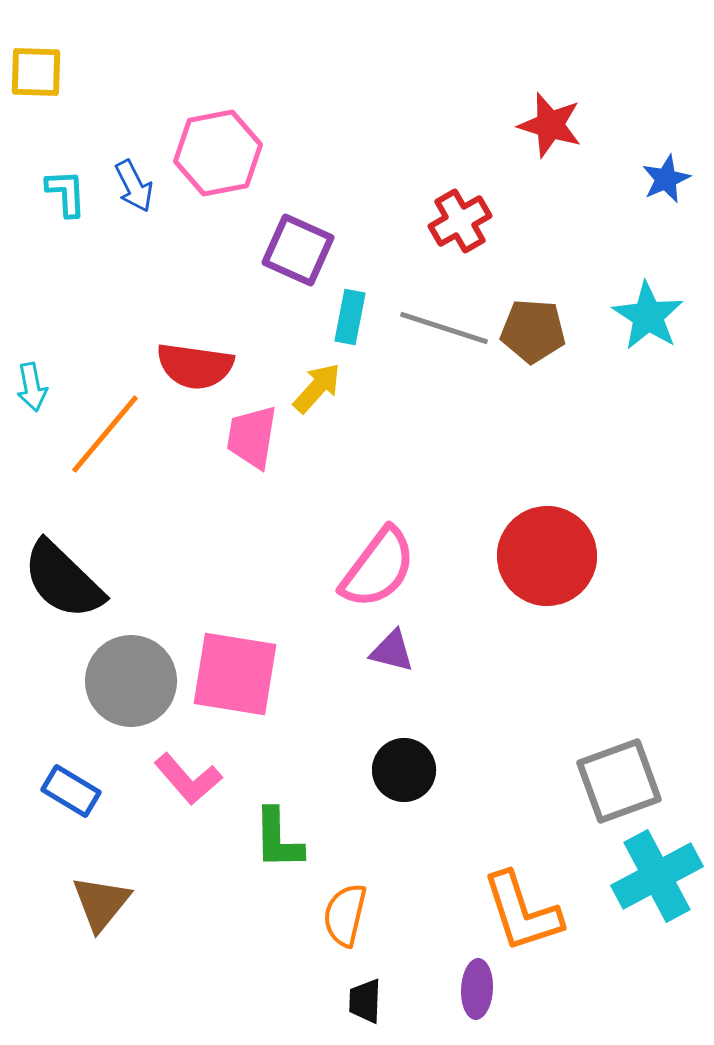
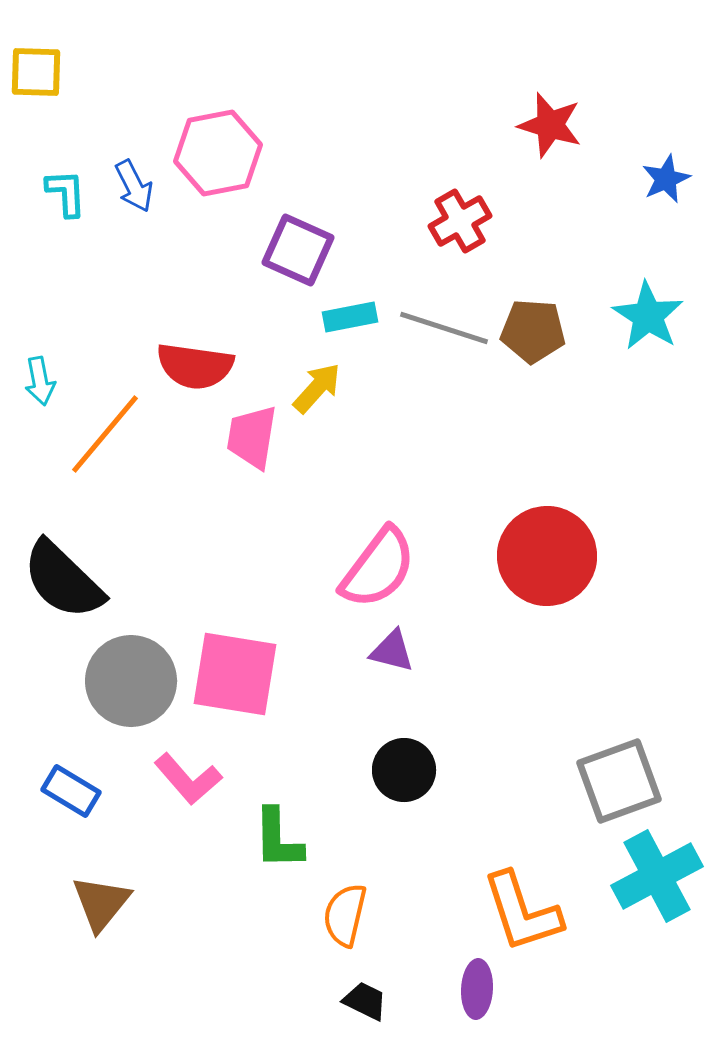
cyan rectangle: rotated 68 degrees clockwise
cyan arrow: moved 8 px right, 6 px up
black trapezoid: rotated 114 degrees clockwise
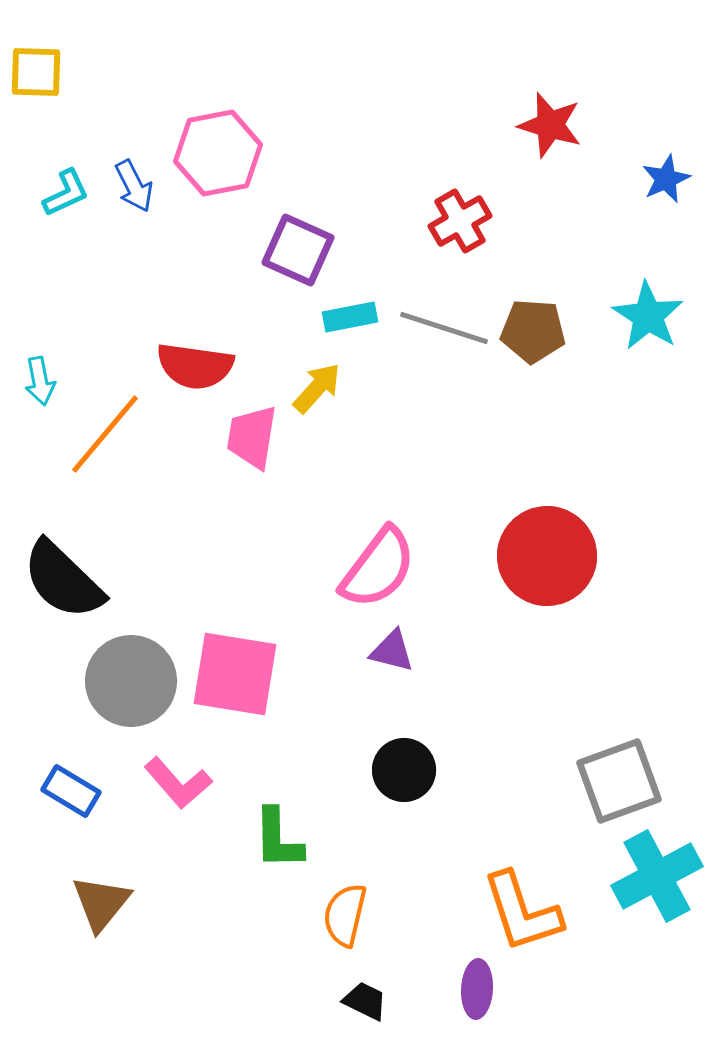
cyan L-shape: rotated 68 degrees clockwise
pink L-shape: moved 10 px left, 4 px down
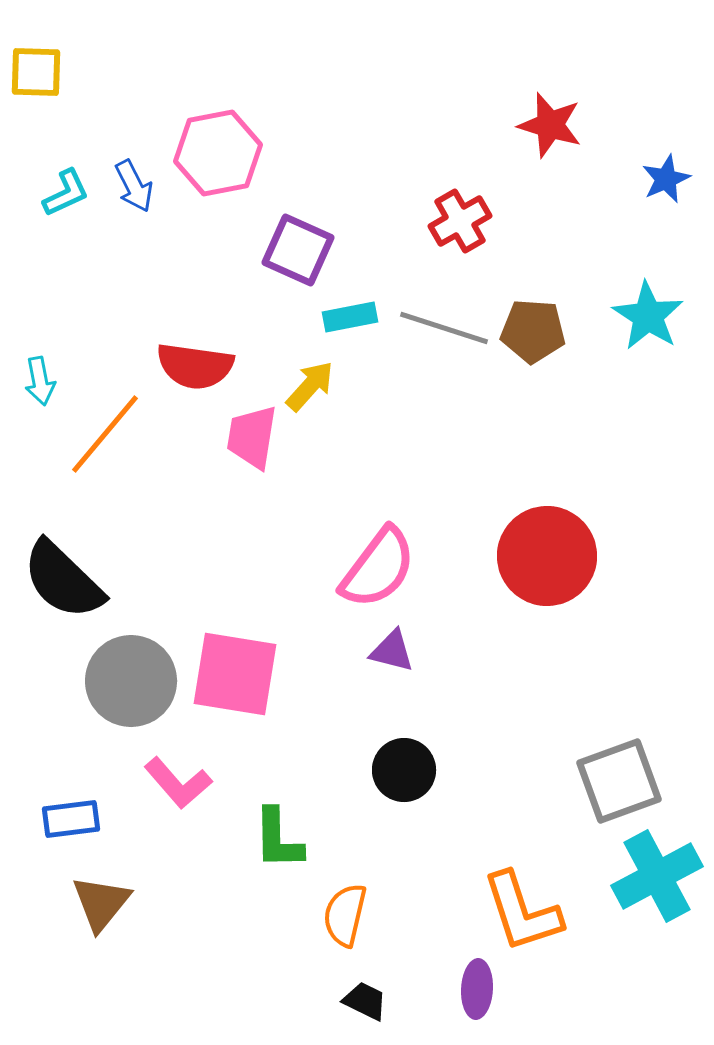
yellow arrow: moved 7 px left, 2 px up
blue rectangle: moved 28 px down; rotated 38 degrees counterclockwise
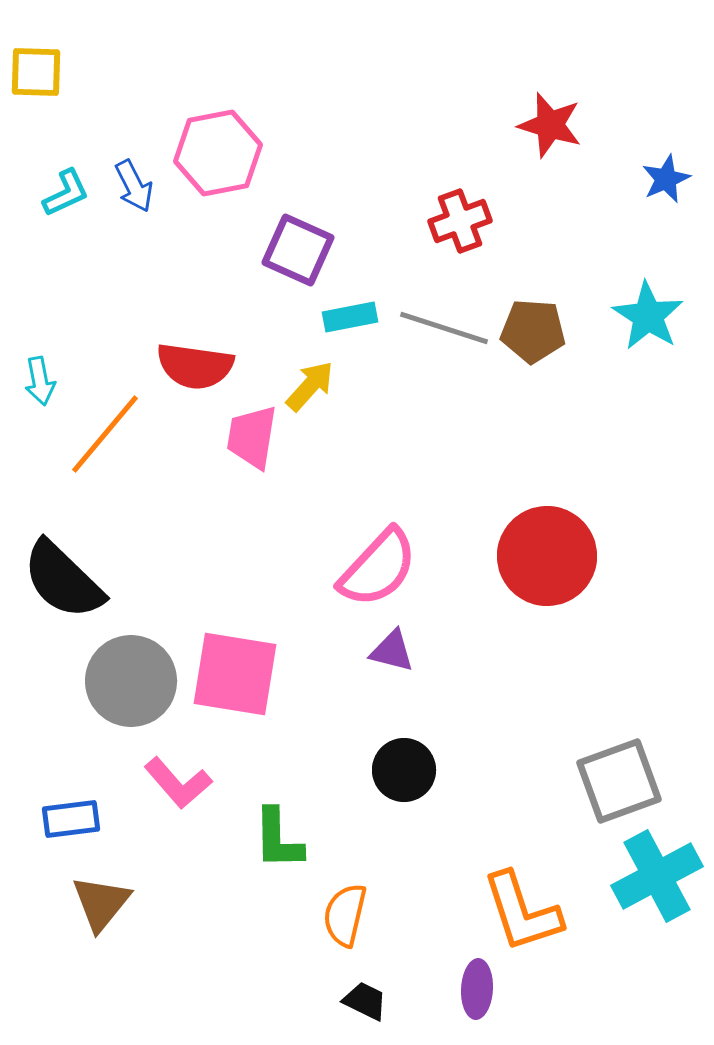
red cross: rotated 10 degrees clockwise
pink semicircle: rotated 6 degrees clockwise
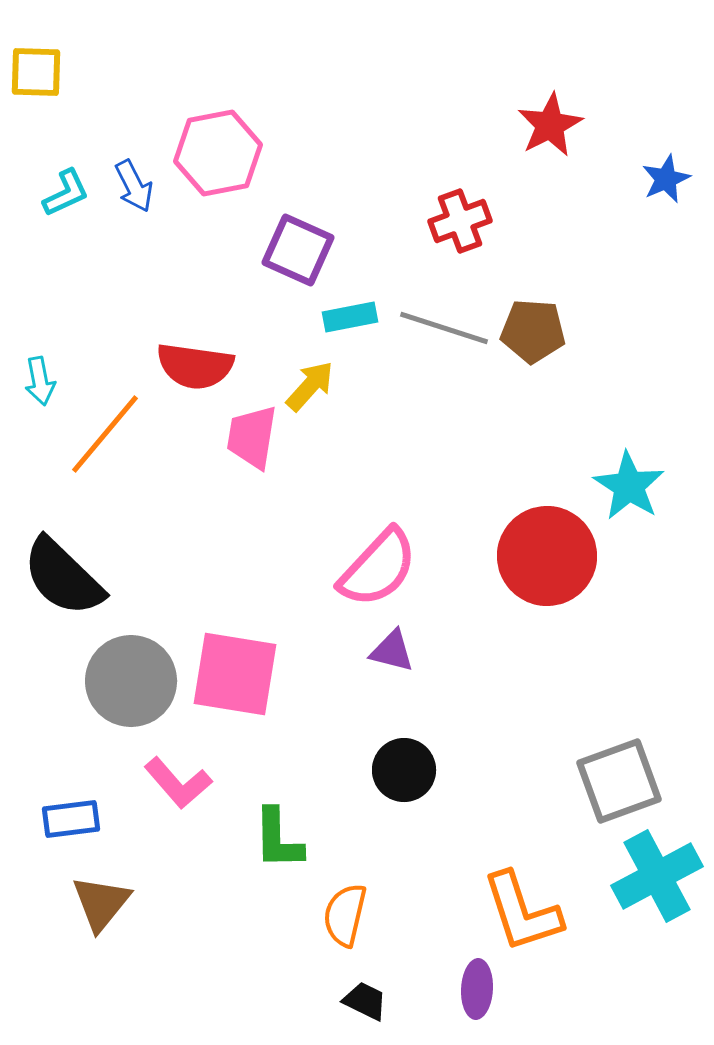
red star: rotated 28 degrees clockwise
cyan star: moved 19 px left, 170 px down
black semicircle: moved 3 px up
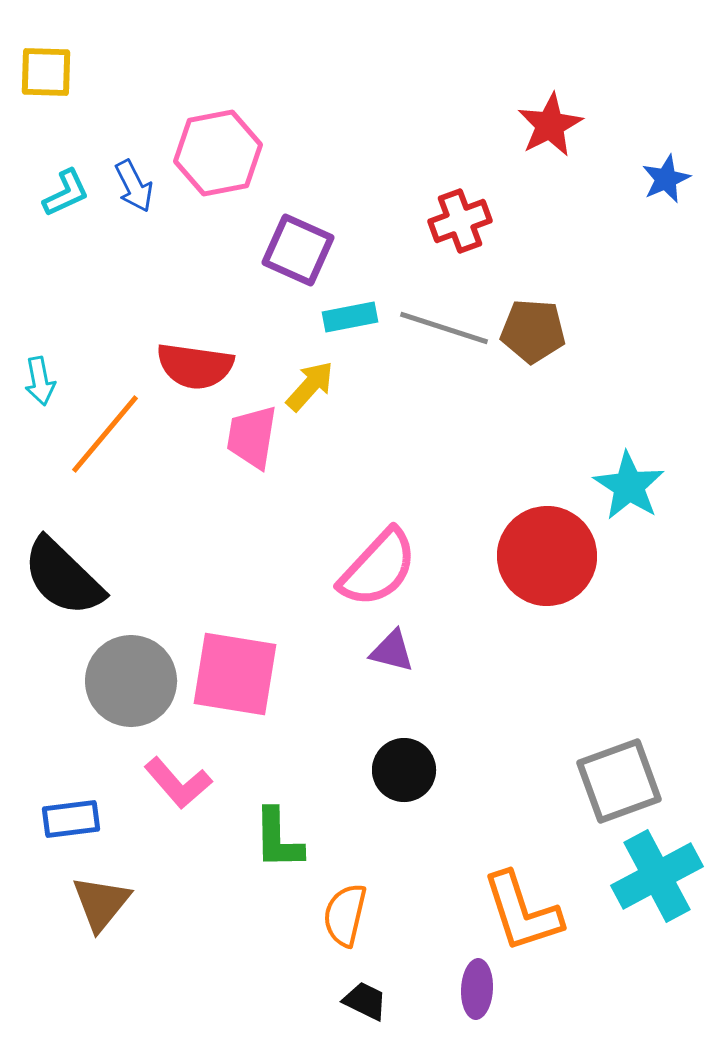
yellow square: moved 10 px right
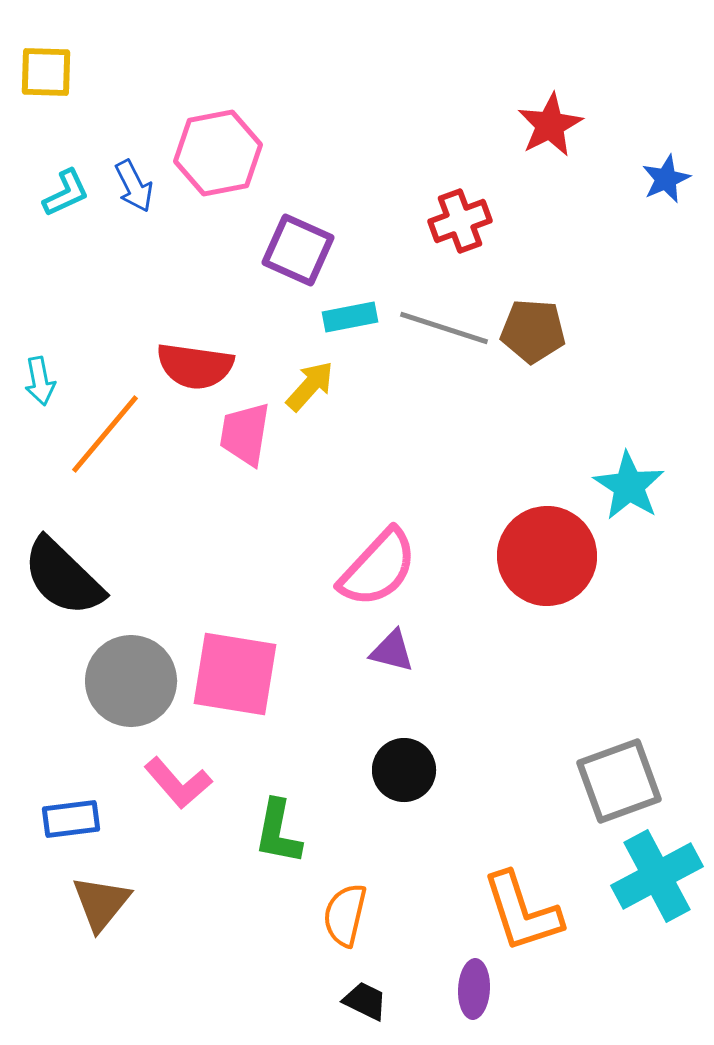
pink trapezoid: moved 7 px left, 3 px up
green L-shape: moved 7 px up; rotated 12 degrees clockwise
purple ellipse: moved 3 px left
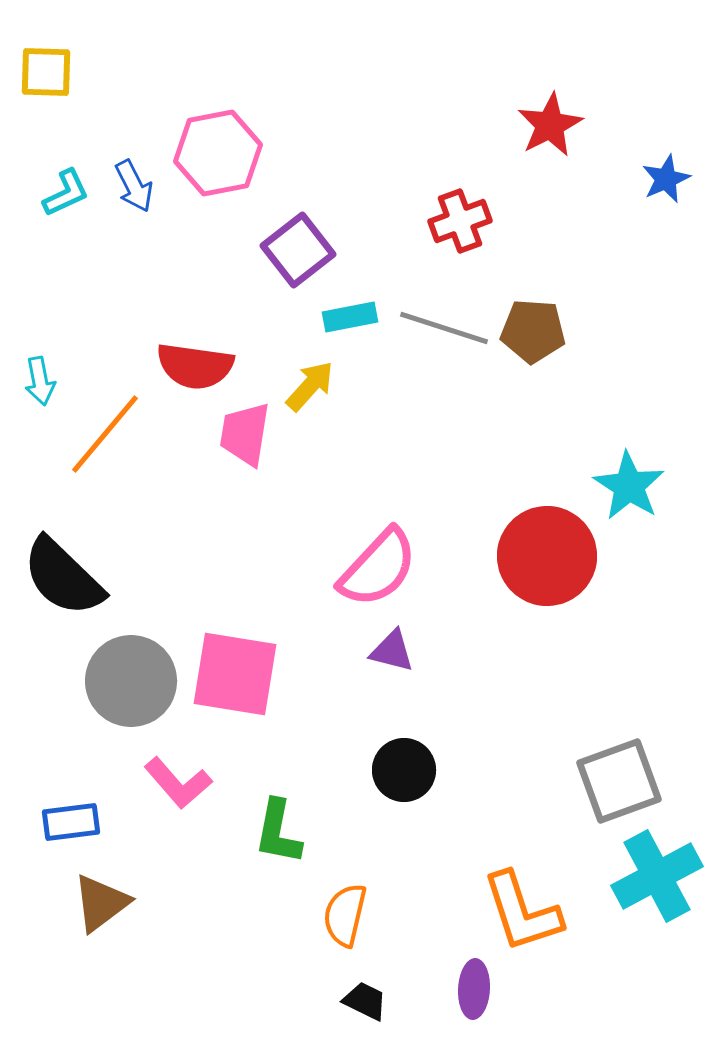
purple square: rotated 28 degrees clockwise
blue rectangle: moved 3 px down
brown triangle: rotated 14 degrees clockwise
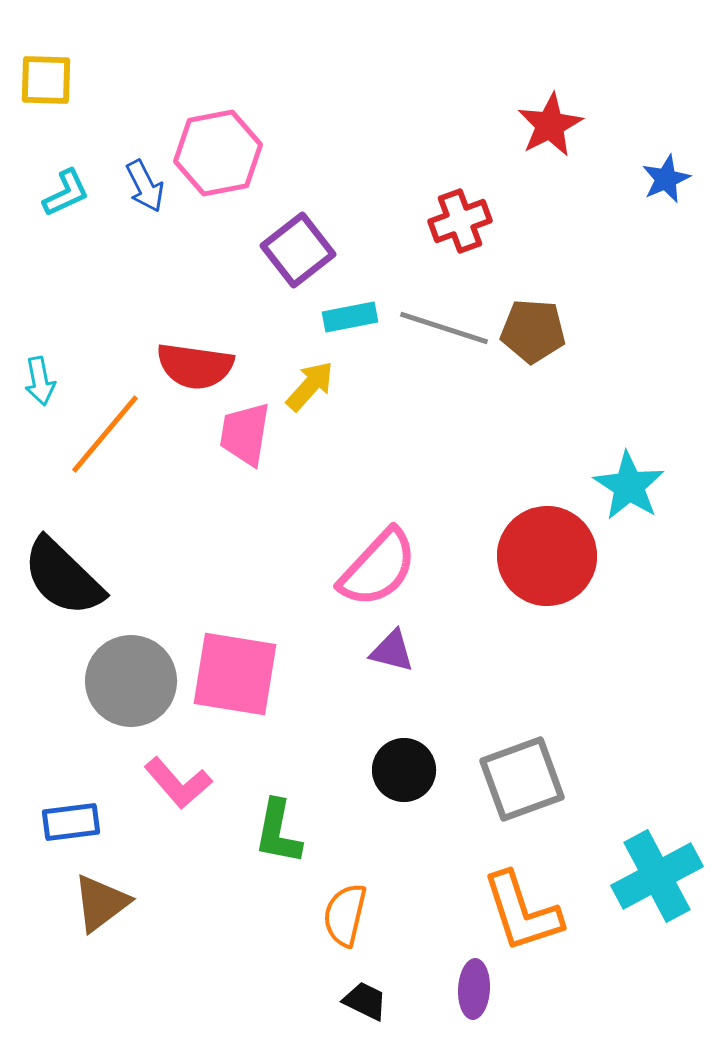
yellow square: moved 8 px down
blue arrow: moved 11 px right
gray square: moved 97 px left, 2 px up
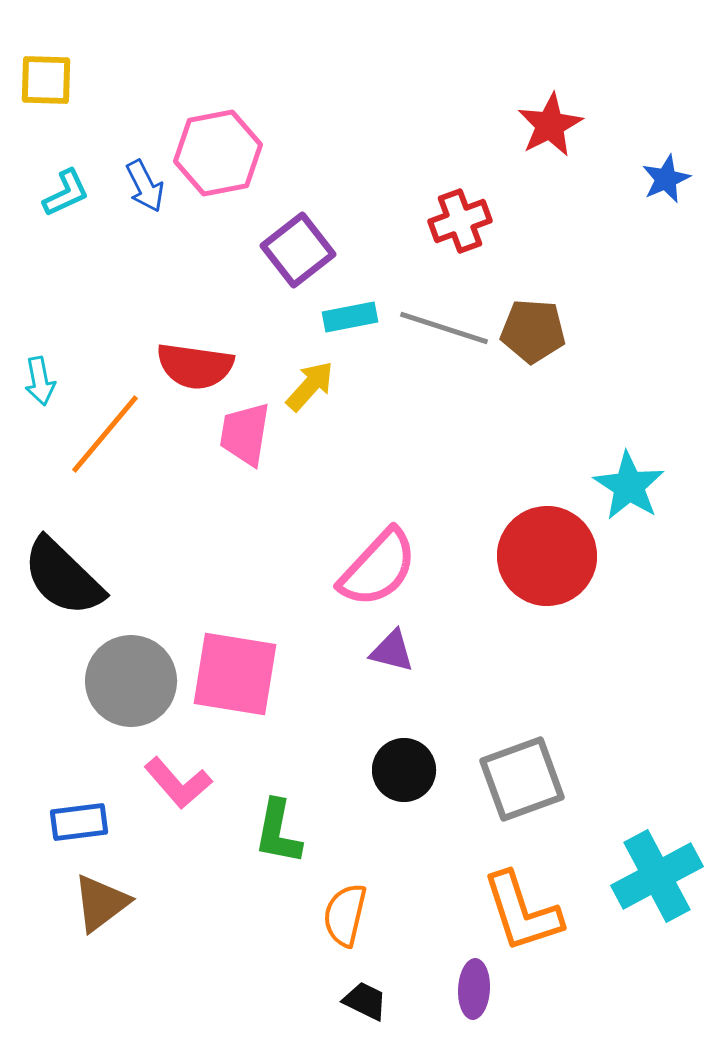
blue rectangle: moved 8 px right
